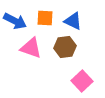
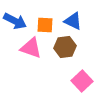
orange square: moved 7 px down
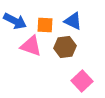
pink triangle: moved 2 px up
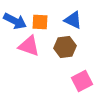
blue triangle: moved 1 px up
orange square: moved 5 px left, 3 px up
pink triangle: moved 2 px left
pink square: rotated 15 degrees clockwise
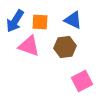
blue arrow: rotated 95 degrees clockwise
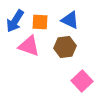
blue triangle: moved 3 px left
pink square: rotated 15 degrees counterclockwise
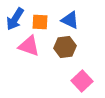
blue arrow: moved 2 px up
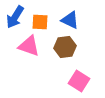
blue arrow: moved 2 px up
pink square: moved 3 px left; rotated 15 degrees counterclockwise
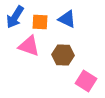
blue triangle: moved 3 px left, 1 px up
brown hexagon: moved 2 px left, 8 px down; rotated 10 degrees clockwise
pink square: moved 7 px right
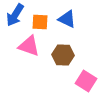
blue arrow: moved 2 px up
